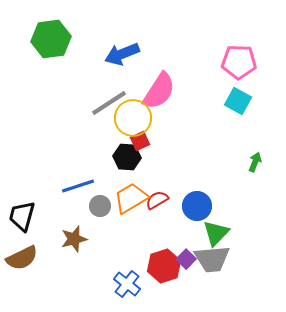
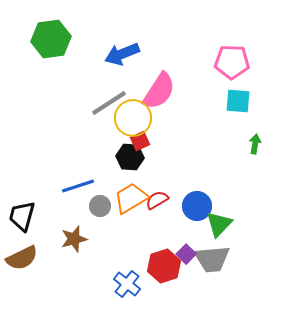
pink pentagon: moved 7 px left
cyan square: rotated 24 degrees counterclockwise
black hexagon: moved 3 px right
green arrow: moved 18 px up; rotated 12 degrees counterclockwise
green triangle: moved 3 px right, 9 px up
purple square: moved 5 px up
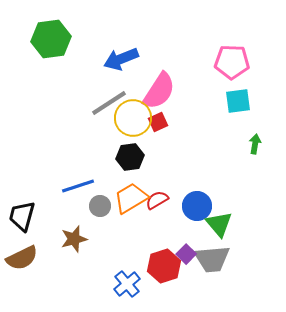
blue arrow: moved 1 px left, 5 px down
cyan square: rotated 12 degrees counterclockwise
red square: moved 18 px right, 19 px up
black hexagon: rotated 12 degrees counterclockwise
green triangle: rotated 24 degrees counterclockwise
blue cross: rotated 12 degrees clockwise
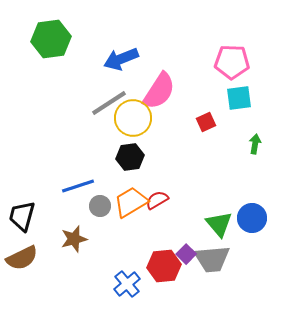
cyan square: moved 1 px right, 3 px up
red square: moved 48 px right
orange trapezoid: moved 4 px down
blue circle: moved 55 px right, 12 px down
red hexagon: rotated 12 degrees clockwise
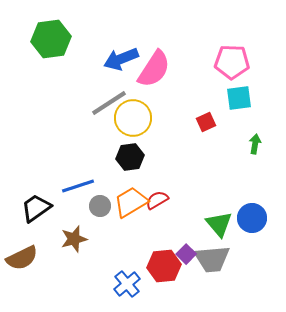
pink semicircle: moved 5 px left, 22 px up
black trapezoid: moved 14 px right, 8 px up; rotated 40 degrees clockwise
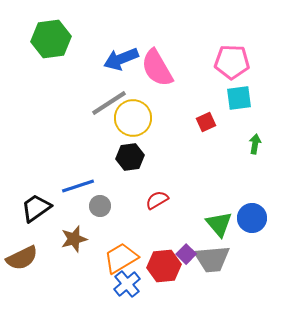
pink semicircle: moved 3 px right, 1 px up; rotated 117 degrees clockwise
orange trapezoid: moved 10 px left, 56 px down
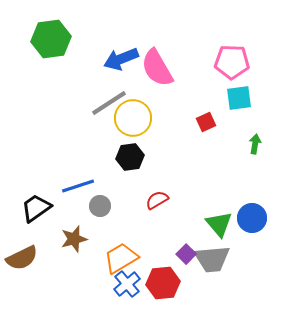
red hexagon: moved 1 px left, 17 px down
